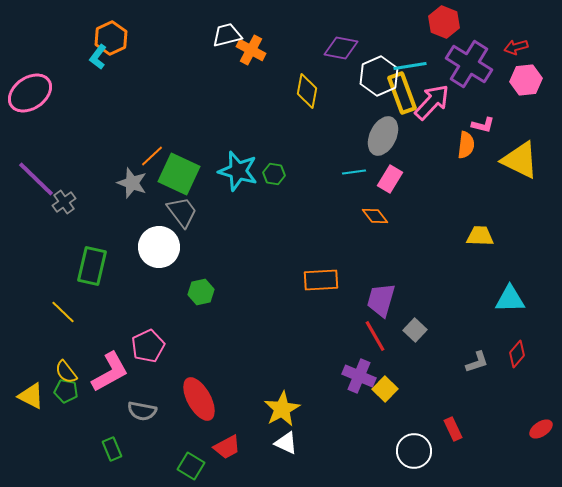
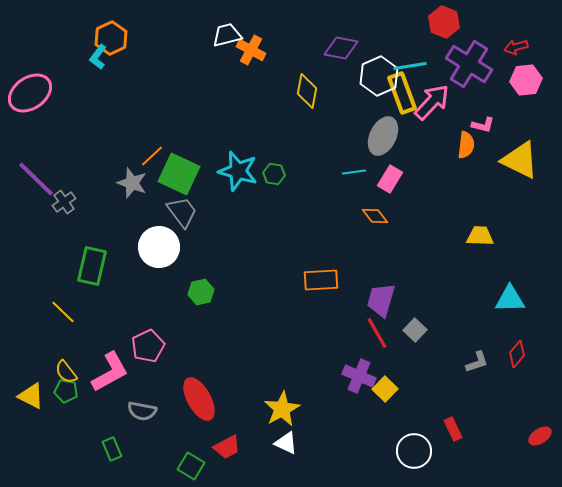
red line at (375, 336): moved 2 px right, 3 px up
red ellipse at (541, 429): moved 1 px left, 7 px down
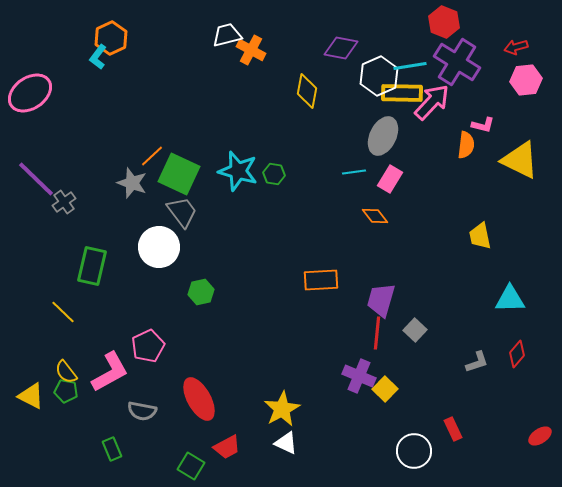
purple cross at (469, 64): moved 12 px left, 2 px up
yellow rectangle at (402, 93): rotated 69 degrees counterclockwise
yellow trapezoid at (480, 236): rotated 104 degrees counterclockwise
red line at (377, 333): rotated 36 degrees clockwise
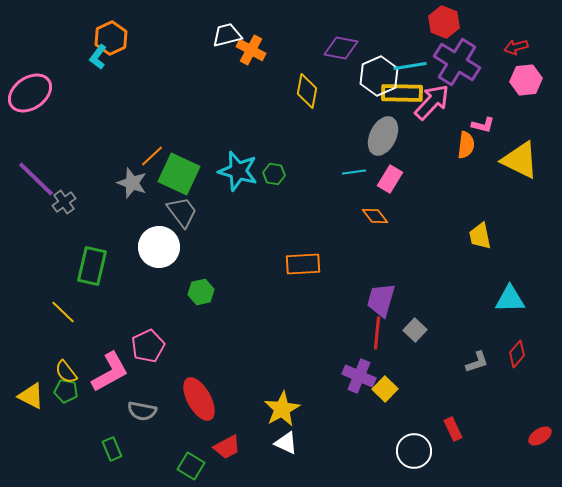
orange rectangle at (321, 280): moved 18 px left, 16 px up
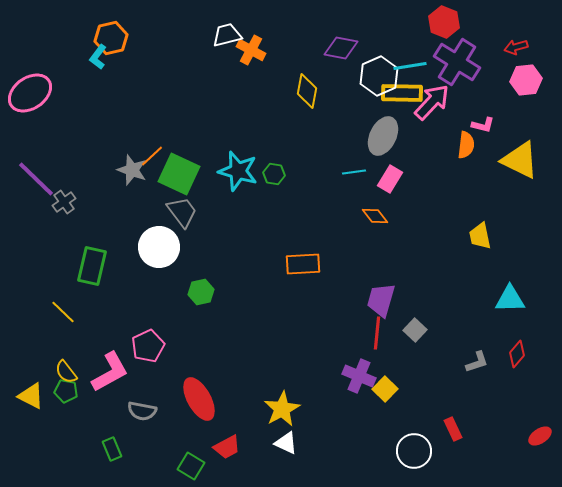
orange hexagon at (111, 38): rotated 12 degrees clockwise
gray star at (132, 183): moved 13 px up
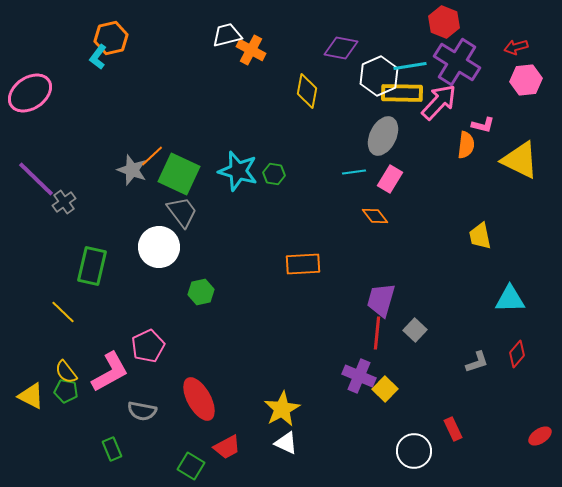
pink arrow at (432, 102): moved 7 px right
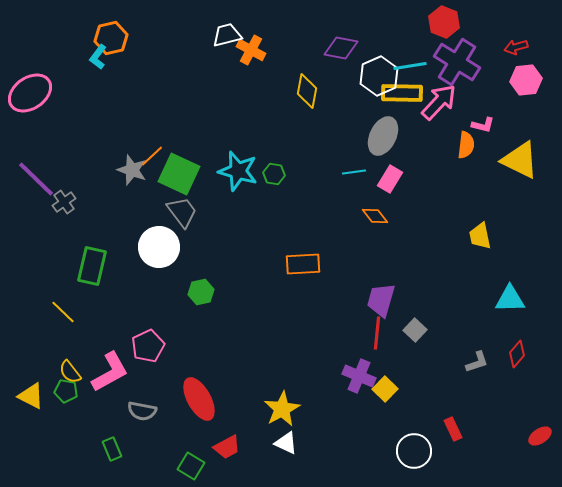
yellow semicircle at (66, 372): moved 4 px right
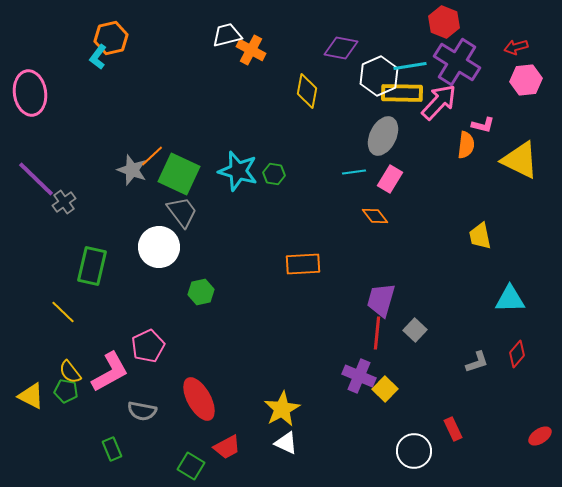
pink ellipse at (30, 93): rotated 63 degrees counterclockwise
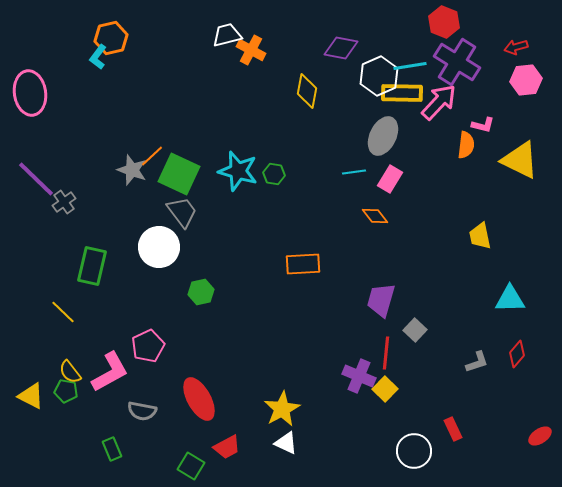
red line at (377, 333): moved 9 px right, 20 px down
